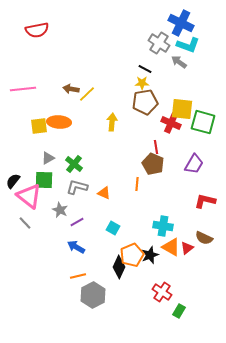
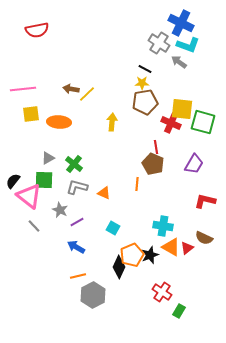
yellow square at (39, 126): moved 8 px left, 12 px up
gray line at (25, 223): moved 9 px right, 3 px down
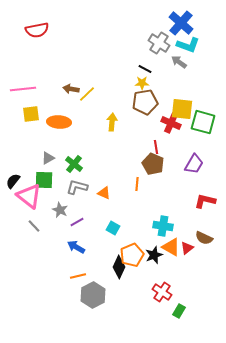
blue cross at (181, 23): rotated 15 degrees clockwise
black star at (150, 255): moved 4 px right
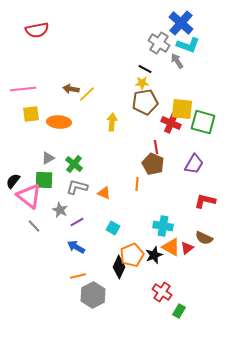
gray arrow at (179, 62): moved 2 px left, 1 px up; rotated 21 degrees clockwise
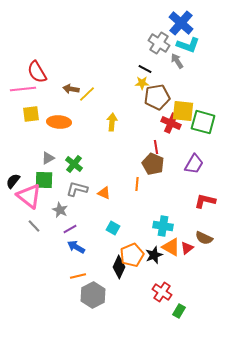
red semicircle at (37, 30): moved 42 px down; rotated 70 degrees clockwise
brown pentagon at (145, 102): moved 12 px right, 5 px up
yellow square at (182, 109): moved 1 px right, 2 px down
gray L-shape at (77, 187): moved 2 px down
purple line at (77, 222): moved 7 px left, 7 px down
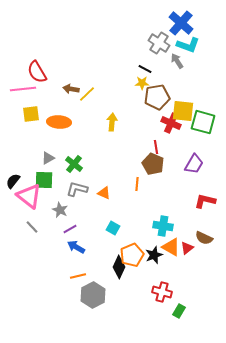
gray line at (34, 226): moved 2 px left, 1 px down
red cross at (162, 292): rotated 18 degrees counterclockwise
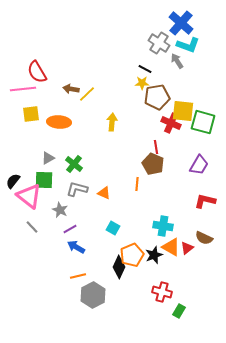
purple trapezoid at (194, 164): moved 5 px right, 1 px down
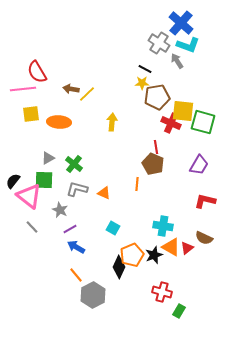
orange line at (78, 276): moved 2 px left, 1 px up; rotated 63 degrees clockwise
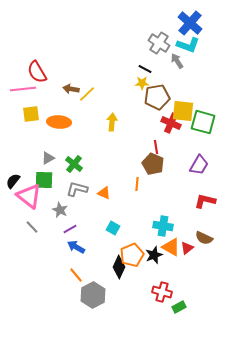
blue cross at (181, 23): moved 9 px right
green rectangle at (179, 311): moved 4 px up; rotated 32 degrees clockwise
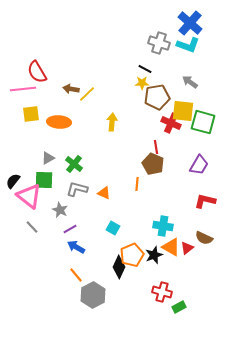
gray cross at (159, 43): rotated 15 degrees counterclockwise
gray arrow at (177, 61): moved 13 px right, 21 px down; rotated 21 degrees counterclockwise
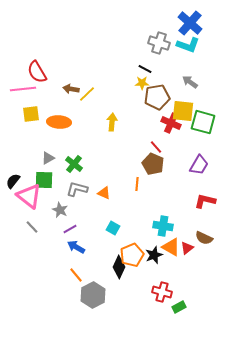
red line at (156, 147): rotated 32 degrees counterclockwise
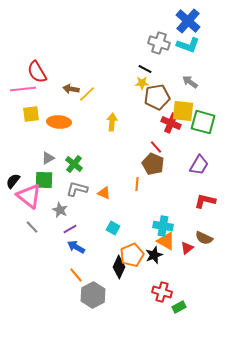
blue cross at (190, 23): moved 2 px left, 2 px up
orange triangle at (171, 247): moved 5 px left, 6 px up
